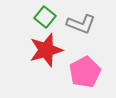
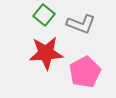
green square: moved 1 px left, 2 px up
red star: moved 3 px down; rotated 12 degrees clockwise
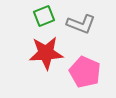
green square: moved 1 px down; rotated 30 degrees clockwise
pink pentagon: rotated 20 degrees counterclockwise
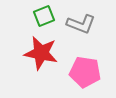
red star: moved 5 px left; rotated 16 degrees clockwise
pink pentagon: rotated 16 degrees counterclockwise
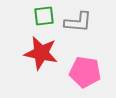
green square: rotated 15 degrees clockwise
gray L-shape: moved 3 px left, 2 px up; rotated 16 degrees counterclockwise
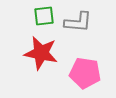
pink pentagon: moved 1 px down
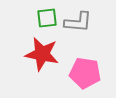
green square: moved 3 px right, 2 px down
red star: moved 1 px right, 1 px down
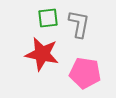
green square: moved 1 px right
gray L-shape: moved 1 px right, 2 px down; rotated 84 degrees counterclockwise
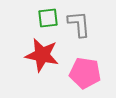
gray L-shape: rotated 16 degrees counterclockwise
red star: moved 1 px down
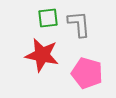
pink pentagon: moved 2 px right; rotated 8 degrees clockwise
